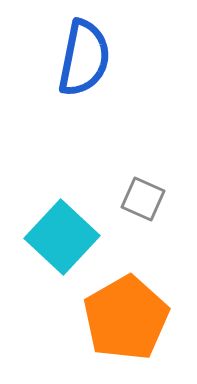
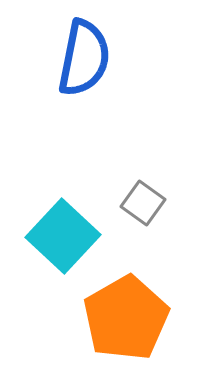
gray square: moved 4 px down; rotated 12 degrees clockwise
cyan square: moved 1 px right, 1 px up
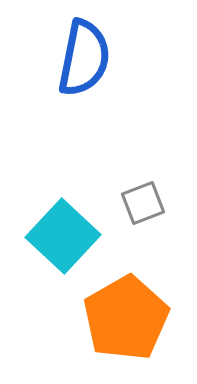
gray square: rotated 33 degrees clockwise
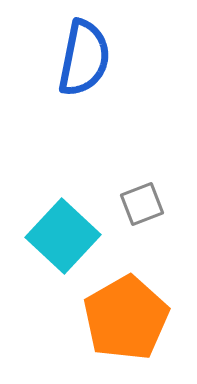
gray square: moved 1 px left, 1 px down
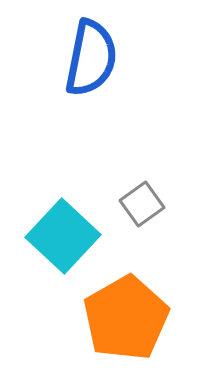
blue semicircle: moved 7 px right
gray square: rotated 15 degrees counterclockwise
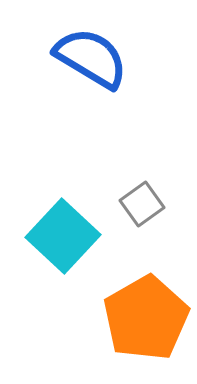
blue semicircle: rotated 70 degrees counterclockwise
orange pentagon: moved 20 px right
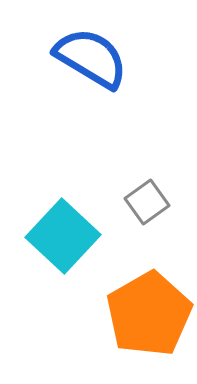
gray square: moved 5 px right, 2 px up
orange pentagon: moved 3 px right, 4 px up
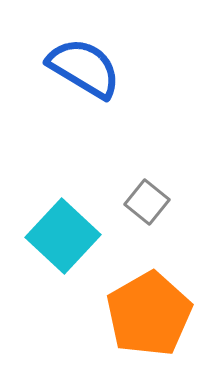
blue semicircle: moved 7 px left, 10 px down
gray square: rotated 15 degrees counterclockwise
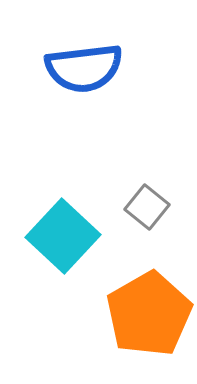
blue semicircle: rotated 142 degrees clockwise
gray square: moved 5 px down
